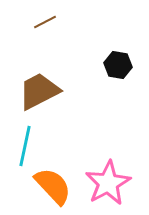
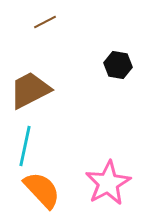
brown trapezoid: moved 9 px left, 1 px up
orange semicircle: moved 11 px left, 4 px down
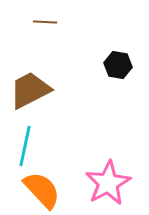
brown line: rotated 30 degrees clockwise
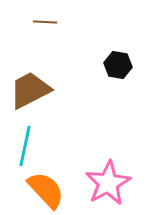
orange semicircle: moved 4 px right
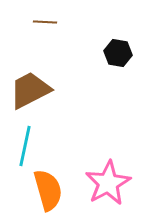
black hexagon: moved 12 px up
orange semicircle: moved 2 px right; rotated 27 degrees clockwise
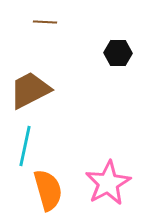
black hexagon: rotated 8 degrees counterclockwise
